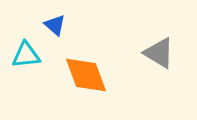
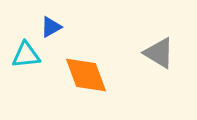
blue triangle: moved 4 px left, 2 px down; rotated 50 degrees clockwise
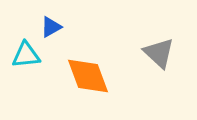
gray triangle: rotated 12 degrees clockwise
orange diamond: moved 2 px right, 1 px down
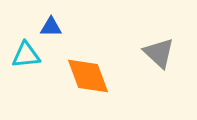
blue triangle: rotated 30 degrees clockwise
